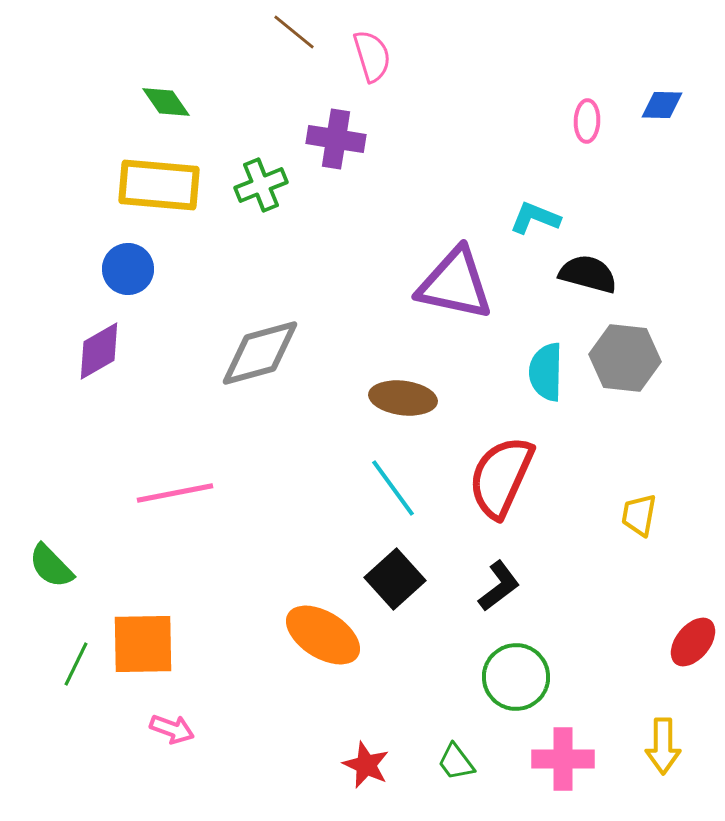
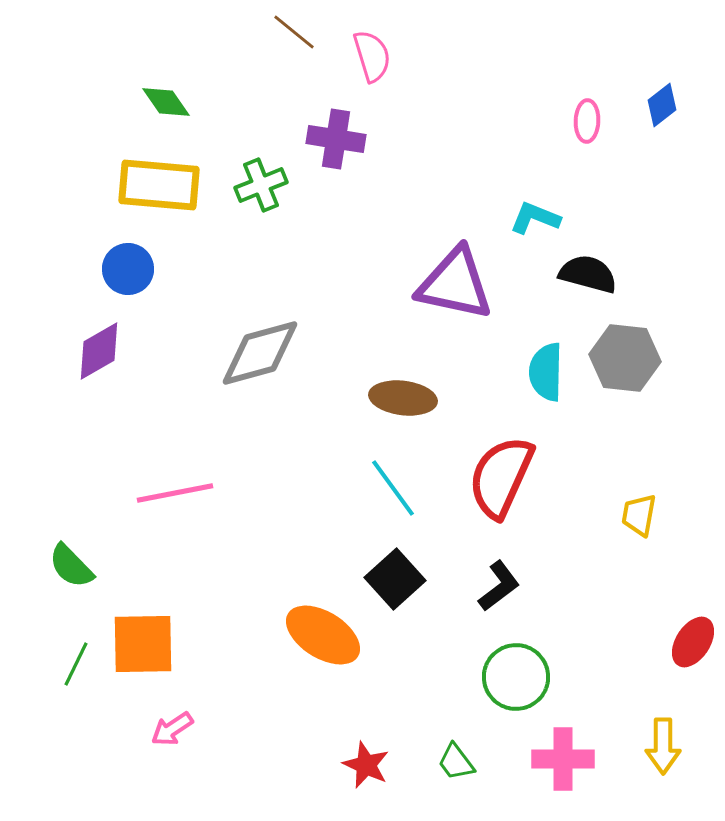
blue diamond: rotated 39 degrees counterclockwise
green semicircle: moved 20 px right
red ellipse: rotated 6 degrees counterclockwise
pink arrow: rotated 126 degrees clockwise
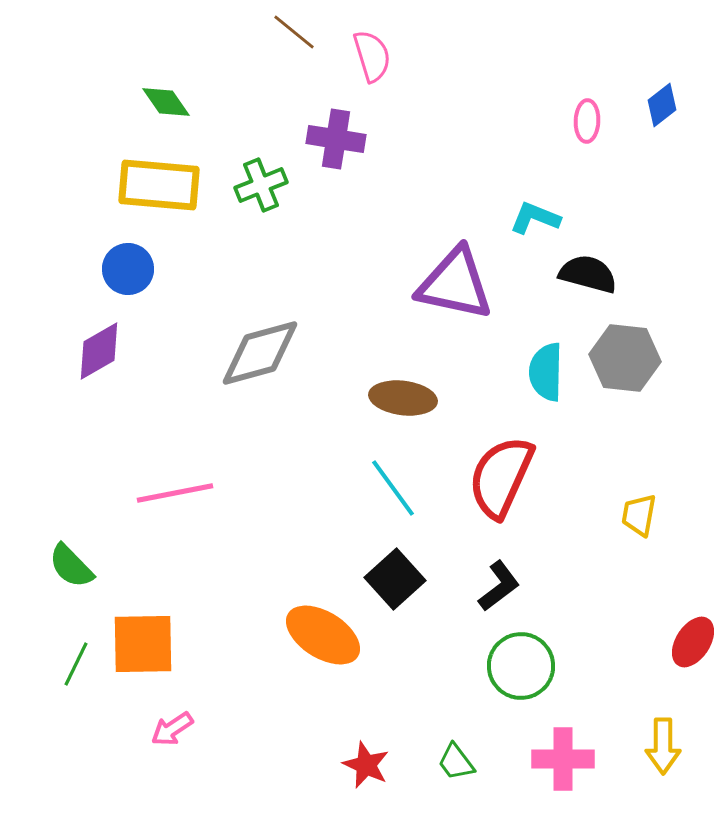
green circle: moved 5 px right, 11 px up
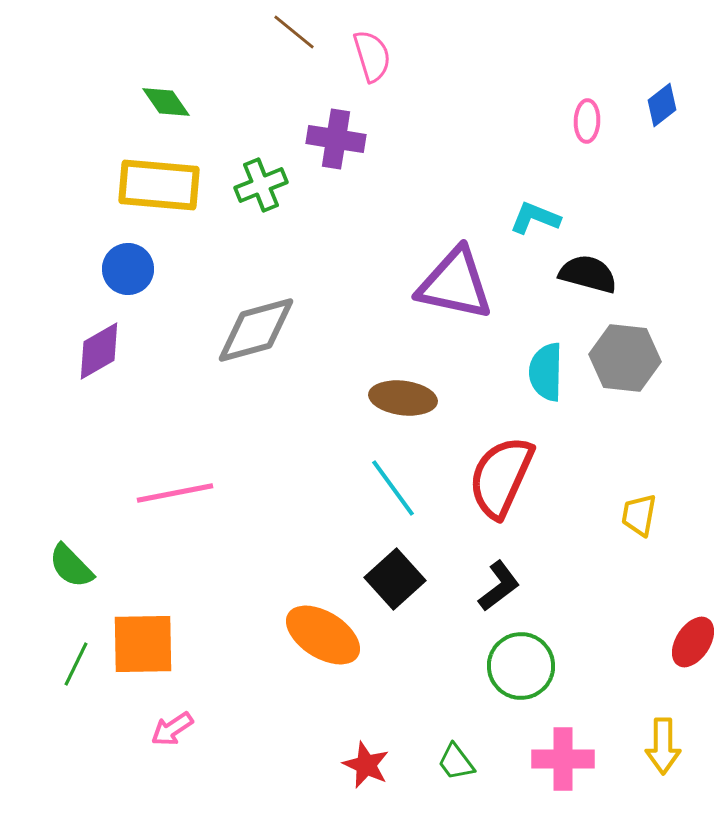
gray diamond: moved 4 px left, 23 px up
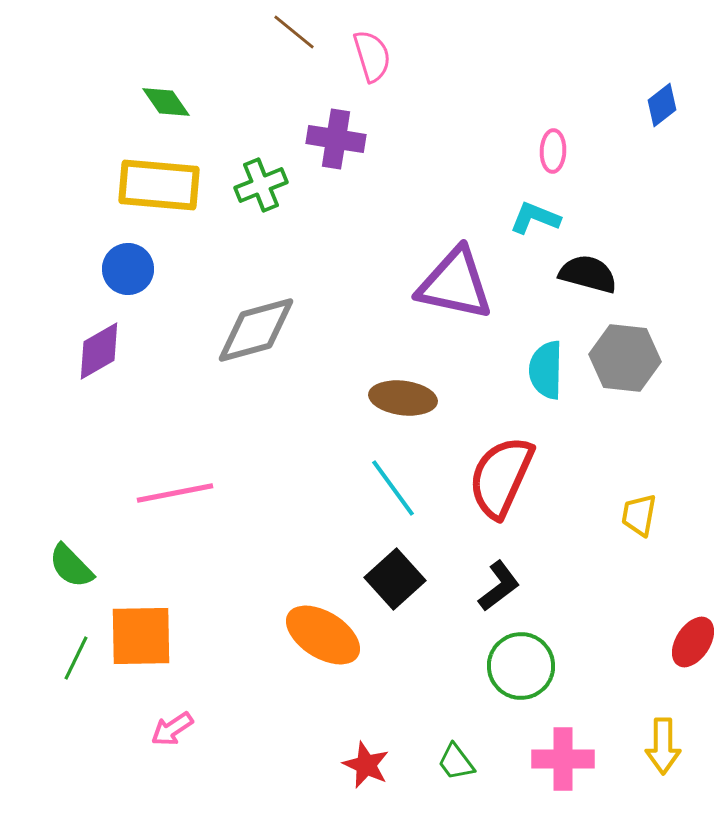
pink ellipse: moved 34 px left, 30 px down
cyan semicircle: moved 2 px up
orange square: moved 2 px left, 8 px up
green line: moved 6 px up
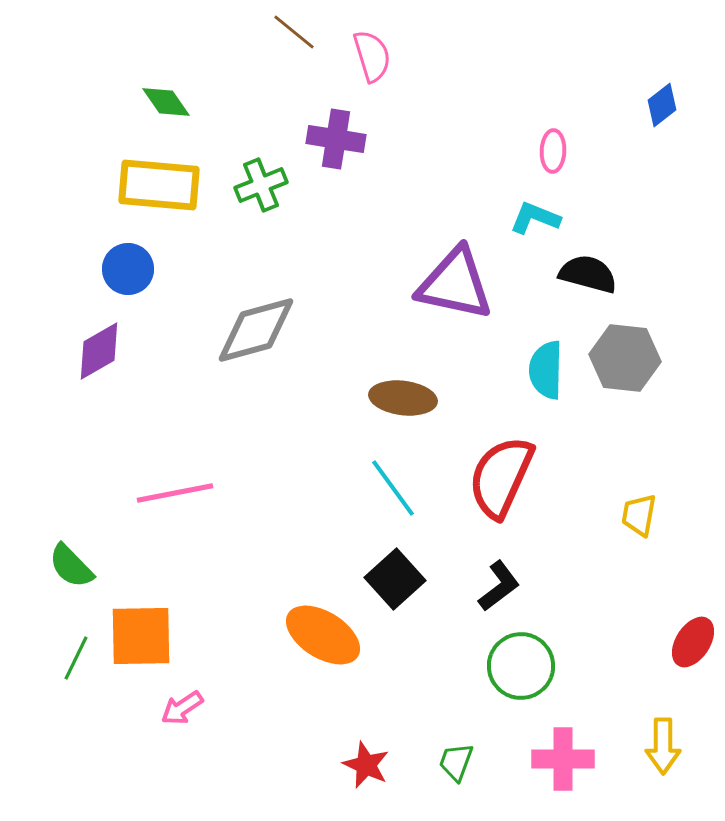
pink arrow: moved 10 px right, 21 px up
green trapezoid: rotated 57 degrees clockwise
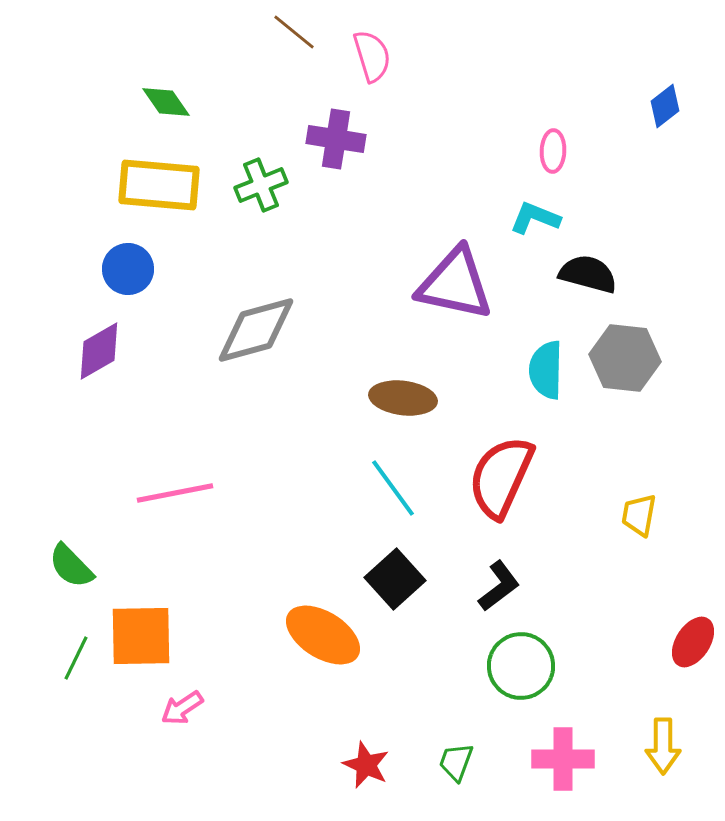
blue diamond: moved 3 px right, 1 px down
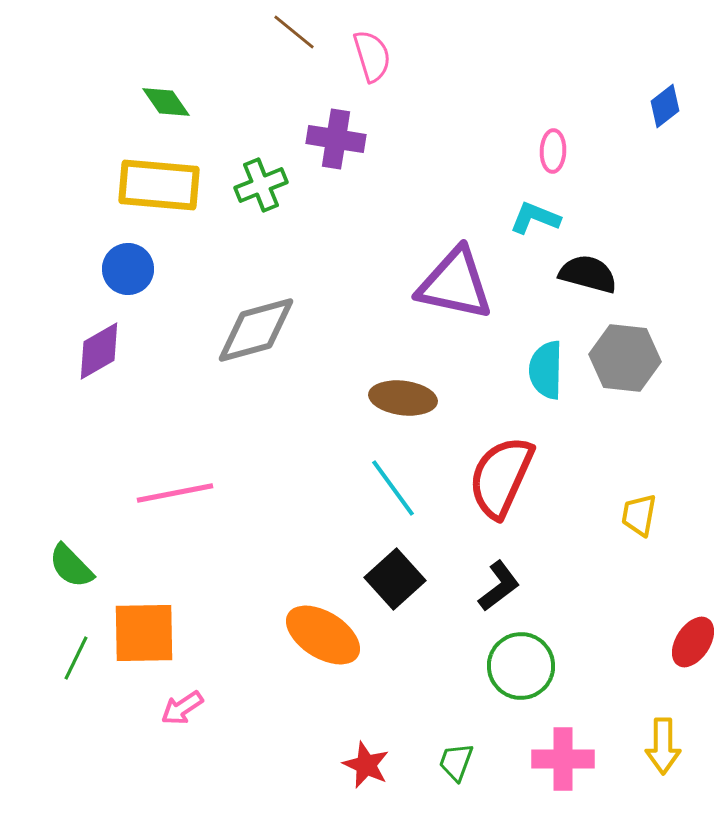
orange square: moved 3 px right, 3 px up
